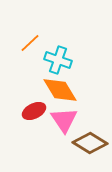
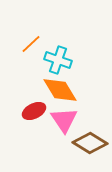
orange line: moved 1 px right, 1 px down
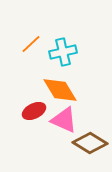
cyan cross: moved 5 px right, 8 px up; rotated 32 degrees counterclockwise
pink triangle: rotated 32 degrees counterclockwise
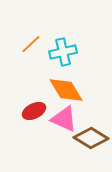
orange diamond: moved 6 px right
pink triangle: moved 1 px up
brown diamond: moved 1 px right, 5 px up
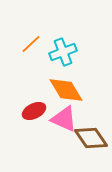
cyan cross: rotated 8 degrees counterclockwise
brown diamond: rotated 24 degrees clockwise
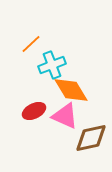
cyan cross: moved 11 px left, 13 px down
orange diamond: moved 5 px right
pink triangle: moved 1 px right, 3 px up
brown diamond: rotated 68 degrees counterclockwise
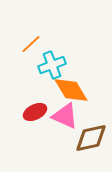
red ellipse: moved 1 px right, 1 px down
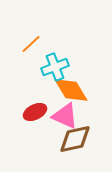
cyan cross: moved 3 px right, 2 px down
brown diamond: moved 16 px left, 1 px down
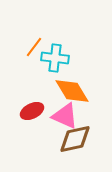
orange line: moved 3 px right, 3 px down; rotated 10 degrees counterclockwise
cyan cross: moved 9 px up; rotated 28 degrees clockwise
orange diamond: moved 1 px right, 1 px down
red ellipse: moved 3 px left, 1 px up
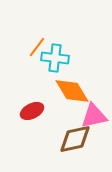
orange line: moved 3 px right
pink triangle: moved 29 px right; rotated 36 degrees counterclockwise
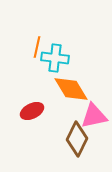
orange line: rotated 25 degrees counterclockwise
orange diamond: moved 1 px left, 2 px up
brown diamond: moved 2 px right; rotated 52 degrees counterclockwise
